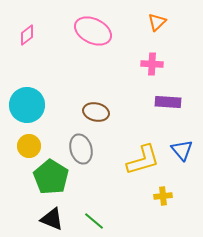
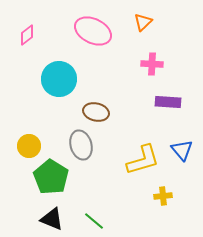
orange triangle: moved 14 px left
cyan circle: moved 32 px right, 26 px up
gray ellipse: moved 4 px up
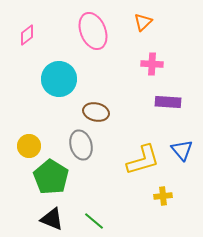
pink ellipse: rotated 42 degrees clockwise
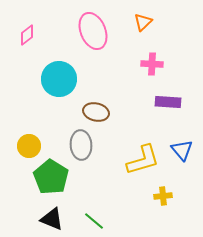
gray ellipse: rotated 12 degrees clockwise
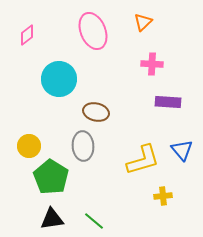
gray ellipse: moved 2 px right, 1 px down
black triangle: rotated 30 degrees counterclockwise
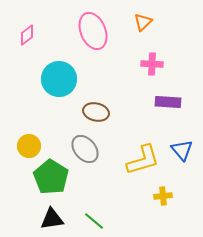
gray ellipse: moved 2 px right, 3 px down; rotated 36 degrees counterclockwise
